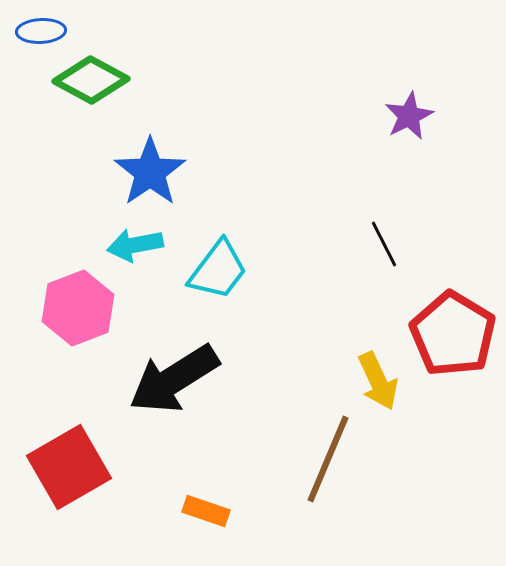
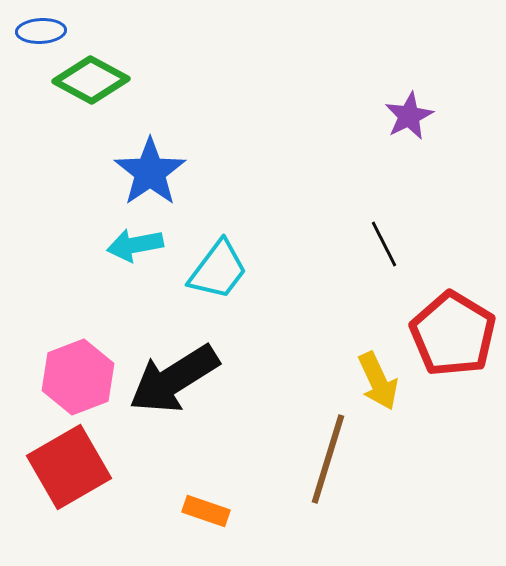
pink hexagon: moved 69 px down
brown line: rotated 6 degrees counterclockwise
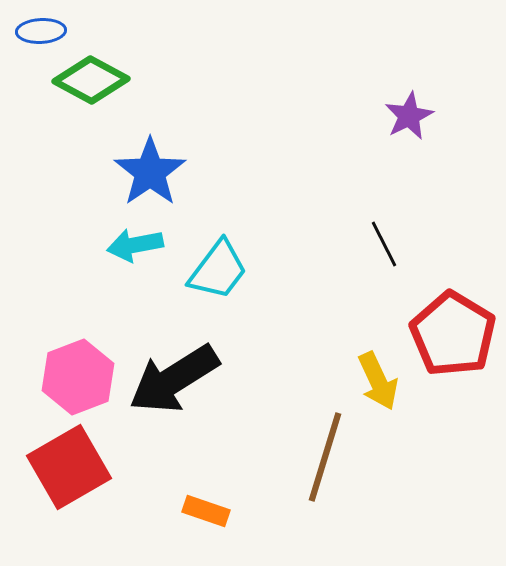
brown line: moved 3 px left, 2 px up
